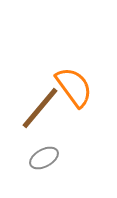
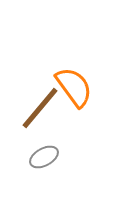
gray ellipse: moved 1 px up
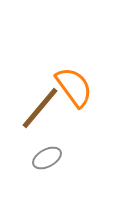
gray ellipse: moved 3 px right, 1 px down
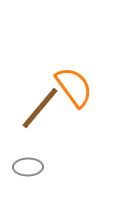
gray ellipse: moved 19 px left, 9 px down; rotated 28 degrees clockwise
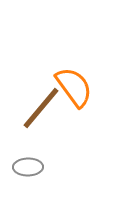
brown line: moved 1 px right
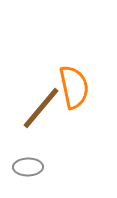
orange semicircle: rotated 24 degrees clockwise
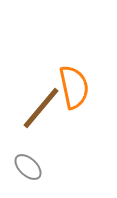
gray ellipse: rotated 44 degrees clockwise
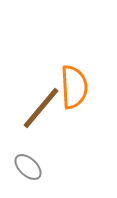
orange semicircle: rotated 9 degrees clockwise
